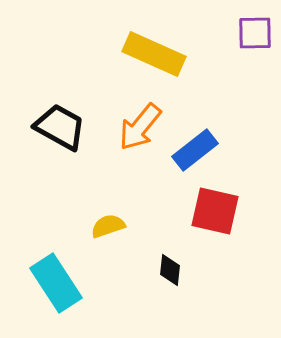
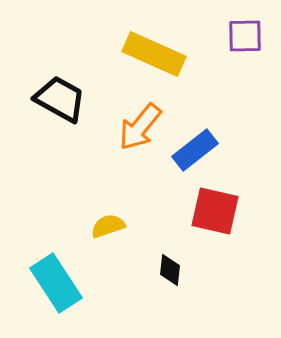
purple square: moved 10 px left, 3 px down
black trapezoid: moved 28 px up
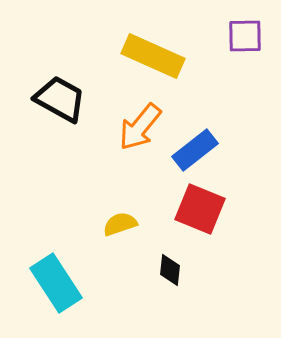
yellow rectangle: moved 1 px left, 2 px down
red square: moved 15 px left, 2 px up; rotated 9 degrees clockwise
yellow semicircle: moved 12 px right, 2 px up
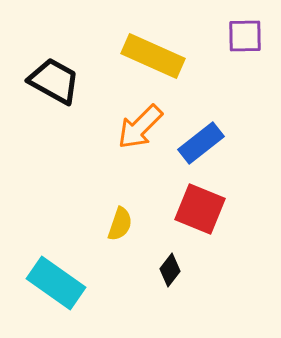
black trapezoid: moved 6 px left, 18 px up
orange arrow: rotated 6 degrees clockwise
blue rectangle: moved 6 px right, 7 px up
yellow semicircle: rotated 128 degrees clockwise
black diamond: rotated 32 degrees clockwise
cyan rectangle: rotated 22 degrees counterclockwise
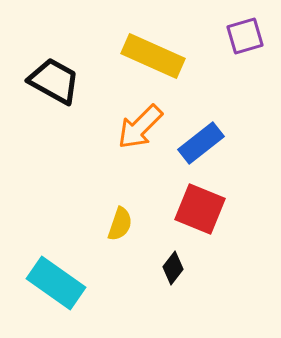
purple square: rotated 15 degrees counterclockwise
black diamond: moved 3 px right, 2 px up
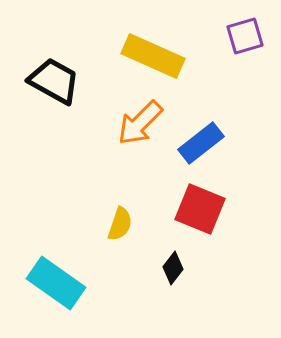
orange arrow: moved 4 px up
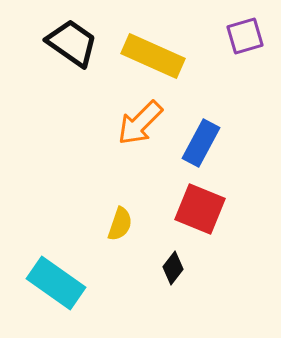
black trapezoid: moved 18 px right, 38 px up; rotated 6 degrees clockwise
blue rectangle: rotated 24 degrees counterclockwise
